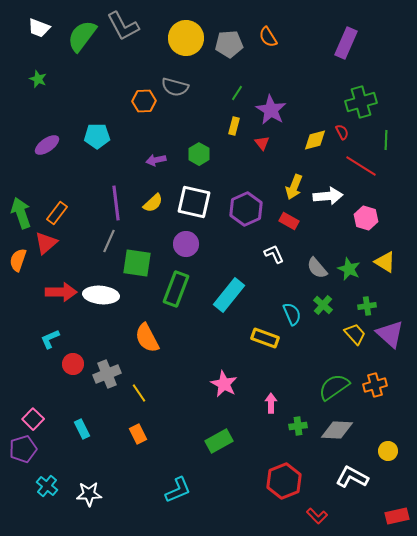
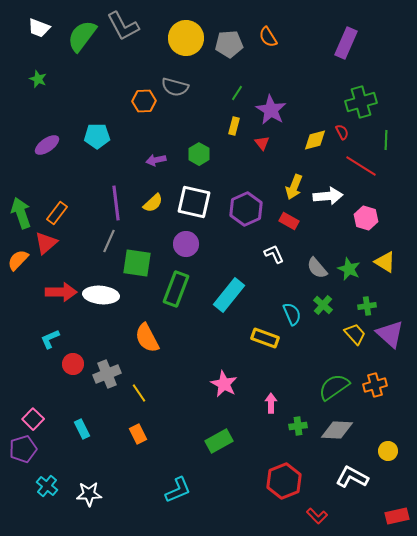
orange semicircle at (18, 260): rotated 25 degrees clockwise
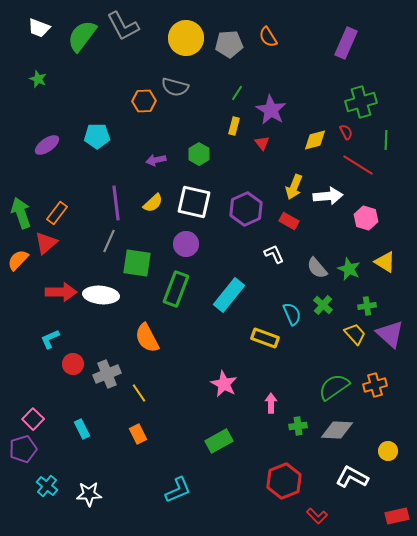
red semicircle at (342, 132): moved 4 px right
red line at (361, 166): moved 3 px left, 1 px up
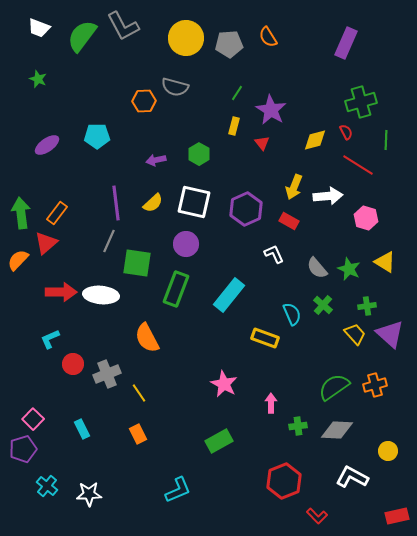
green arrow at (21, 213): rotated 12 degrees clockwise
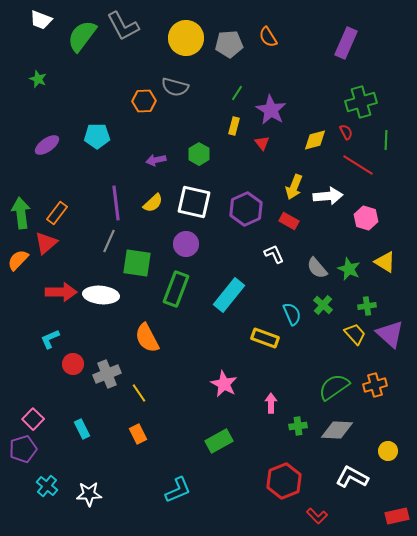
white trapezoid at (39, 28): moved 2 px right, 8 px up
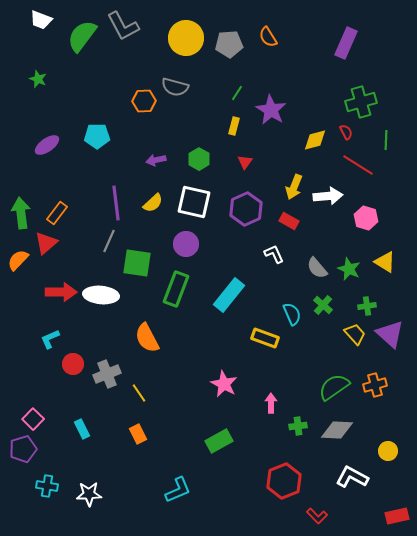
red triangle at (262, 143): moved 17 px left, 19 px down; rotated 14 degrees clockwise
green hexagon at (199, 154): moved 5 px down
cyan cross at (47, 486): rotated 30 degrees counterclockwise
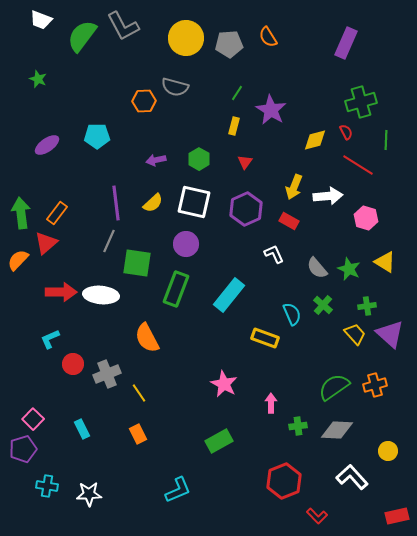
white L-shape at (352, 477): rotated 20 degrees clockwise
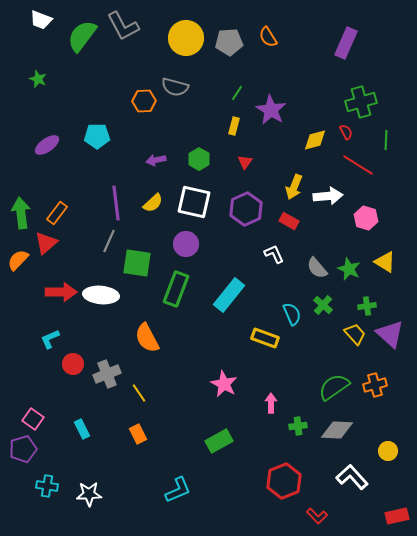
gray pentagon at (229, 44): moved 2 px up
pink square at (33, 419): rotated 10 degrees counterclockwise
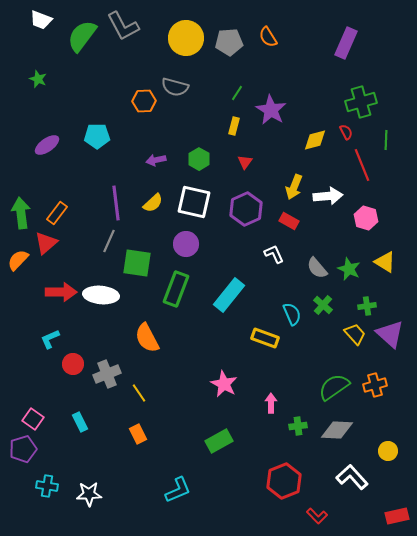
red line at (358, 165): moved 4 px right; rotated 36 degrees clockwise
cyan rectangle at (82, 429): moved 2 px left, 7 px up
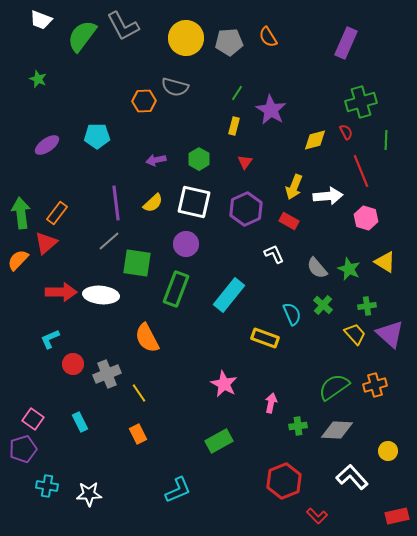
red line at (362, 165): moved 1 px left, 6 px down
gray line at (109, 241): rotated 25 degrees clockwise
pink arrow at (271, 403): rotated 12 degrees clockwise
